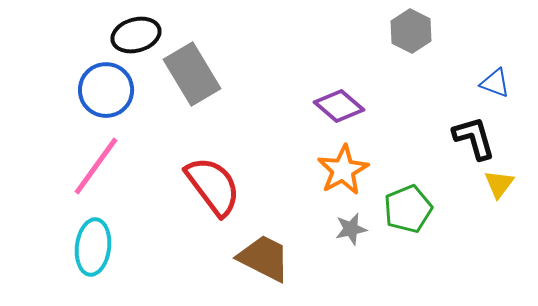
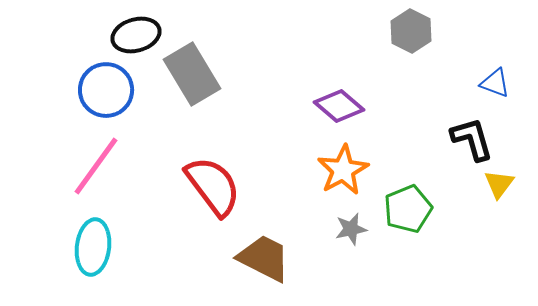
black L-shape: moved 2 px left, 1 px down
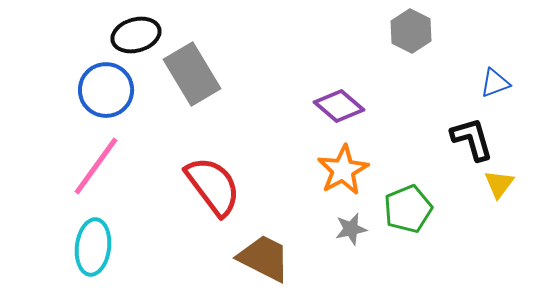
blue triangle: rotated 40 degrees counterclockwise
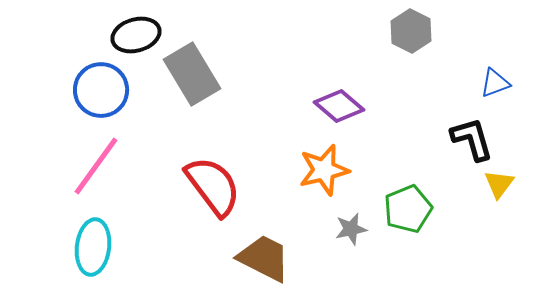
blue circle: moved 5 px left
orange star: moved 19 px left; rotated 15 degrees clockwise
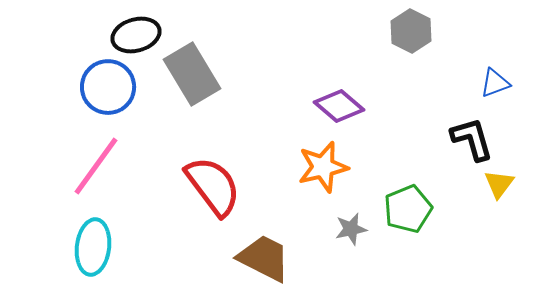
blue circle: moved 7 px right, 3 px up
orange star: moved 1 px left, 3 px up
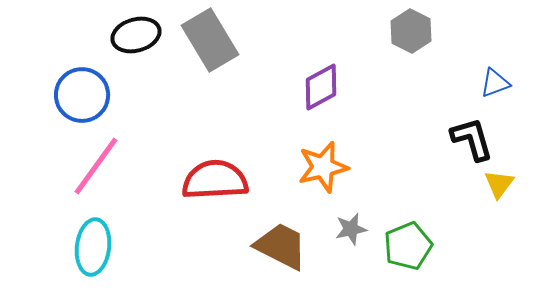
gray rectangle: moved 18 px right, 34 px up
blue circle: moved 26 px left, 8 px down
purple diamond: moved 18 px left, 19 px up; rotated 69 degrees counterclockwise
red semicircle: moved 2 px right, 6 px up; rotated 56 degrees counterclockwise
green pentagon: moved 37 px down
brown trapezoid: moved 17 px right, 12 px up
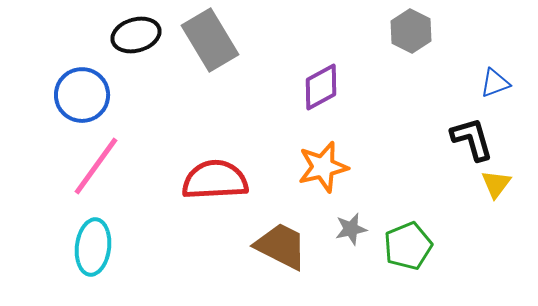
yellow triangle: moved 3 px left
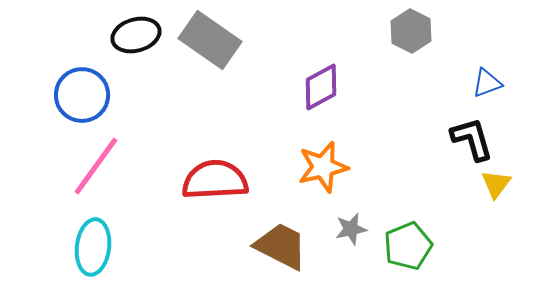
gray rectangle: rotated 24 degrees counterclockwise
blue triangle: moved 8 px left
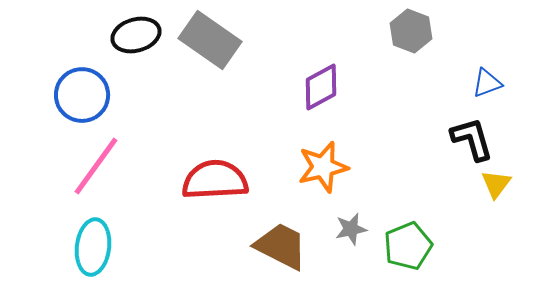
gray hexagon: rotated 6 degrees counterclockwise
